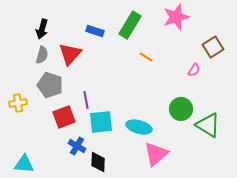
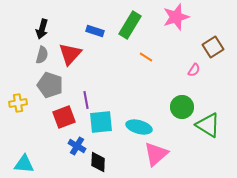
green circle: moved 1 px right, 2 px up
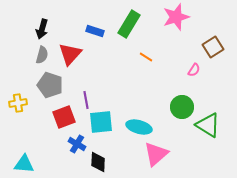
green rectangle: moved 1 px left, 1 px up
blue cross: moved 2 px up
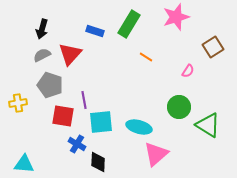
gray semicircle: rotated 132 degrees counterclockwise
pink semicircle: moved 6 px left, 1 px down
purple line: moved 2 px left
green circle: moved 3 px left
red square: moved 1 px left, 1 px up; rotated 30 degrees clockwise
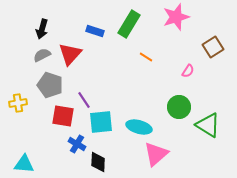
purple line: rotated 24 degrees counterclockwise
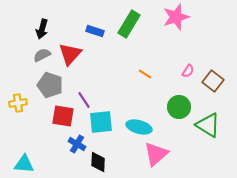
brown square: moved 34 px down; rotated 20 degrees counterclockwise
orange line: moved 1 px left, 17 px down
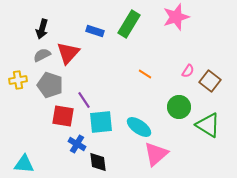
red triangle: moved 2 px left, 1 px up
brown square: moved 3 px left
yellow cross: moved 23 px up
cyan ellipse: rotated 20 degrees clockwise
black diamond: rotated 10 degrees counterclockwise
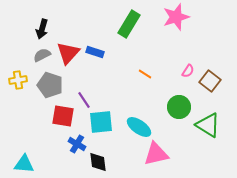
blue rectangle: moved 21 px down
pink triangle: rotated 28 degrees clockwise
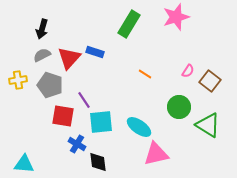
red triangle: moved 1 px right, 5 px down
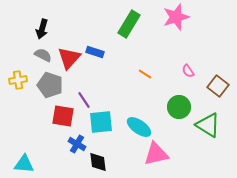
gray semicircle: moved 1 px right; rotated 54 degrees clockwise
pink semicircle: rotated 112 degrees clockwise
brown square: moved 8 px right, 5 px down
